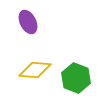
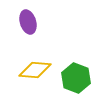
purple ellipse: rotated 10 degrees clockwise
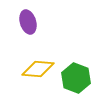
yellow diamond: moved 3 px right, 1 px up
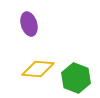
purple ellipse: moved 1 px right, 2 px down
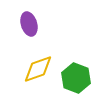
yellow diamond: rotated 24 degrees counterclockwise
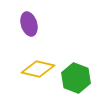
yellow diamond: rotated 32 degrees clockwise
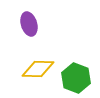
yellow diamond: rotated 12 degrees counterclockwise
